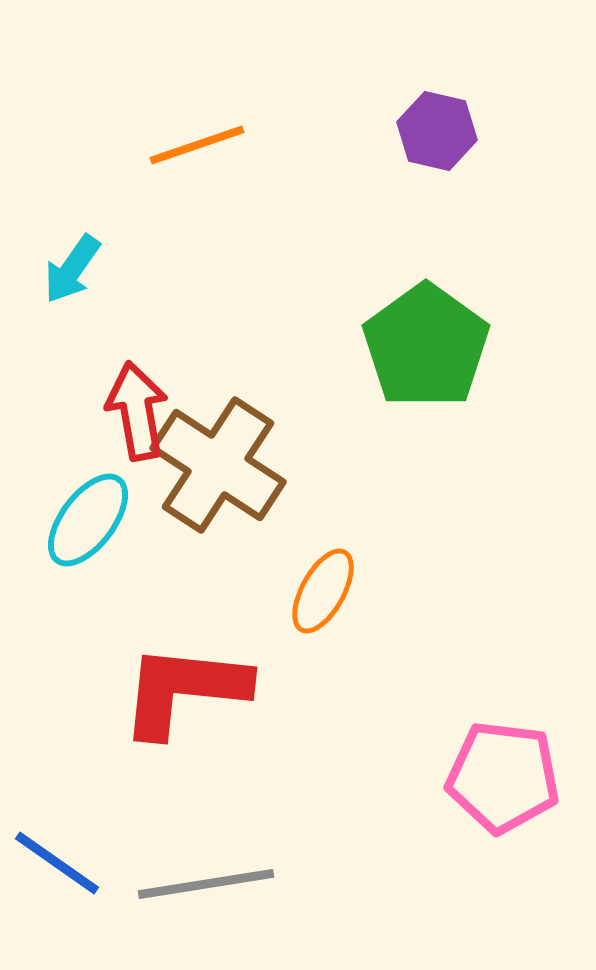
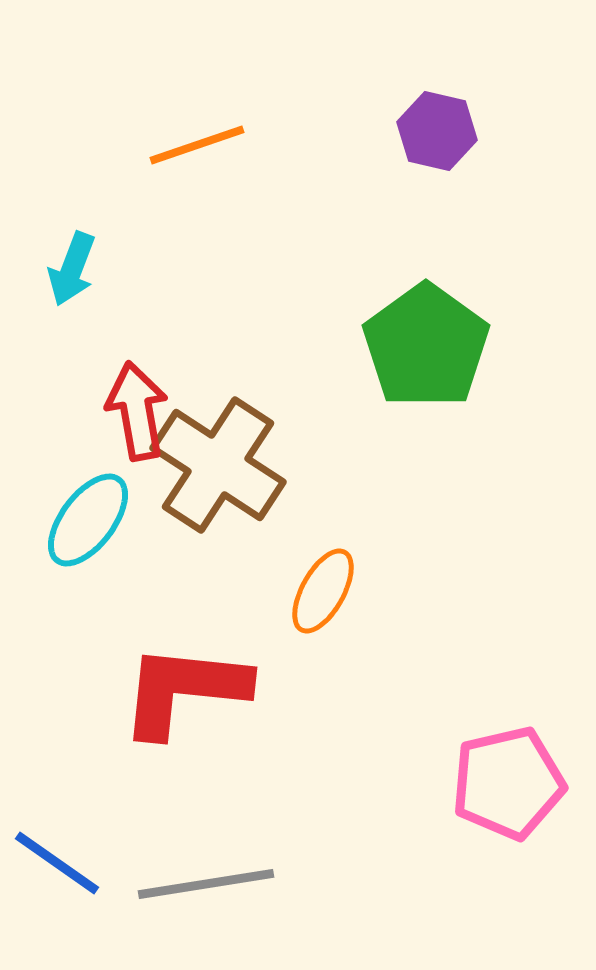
cyan arrow: rotated 14 degrees counterclockwise
pink pentagon: moved 5 px right, 6 px down; rotated 20 degrees counterclockwise
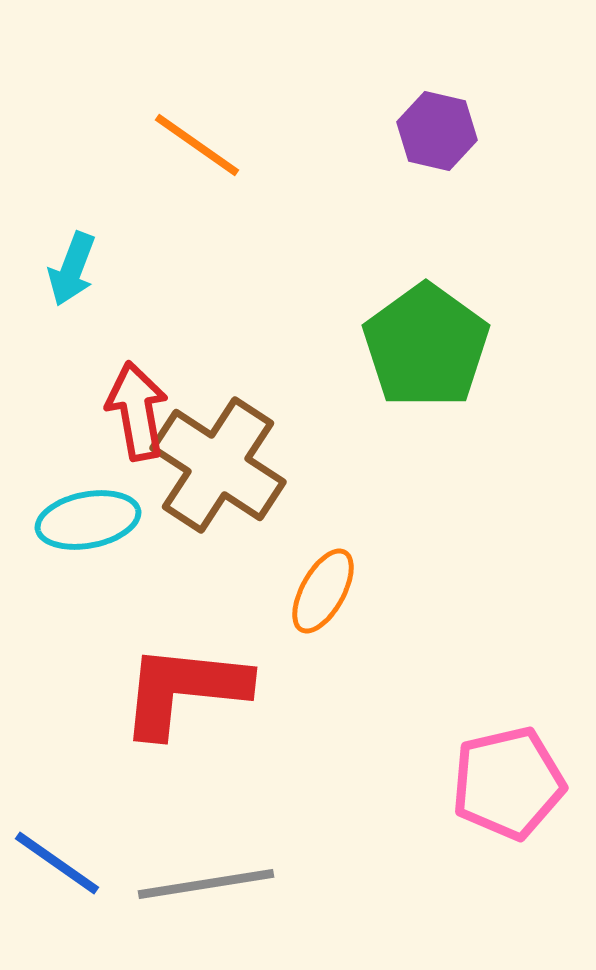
orange line: rotated 54 degrees clockwise
cyan ellipse: rotated 42 degrees clockwise
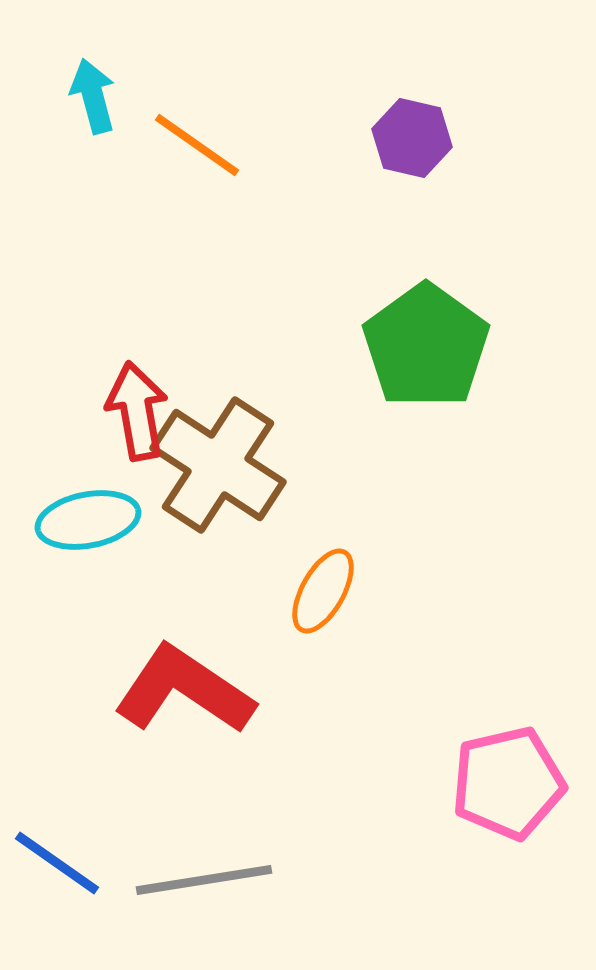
purple hexagon: moved 25 px left, 7 px down
cyan arrow: moved 21 px right, 173 px up; rotated 144 degrees clockwise
red L-shape: rotated 28 degrees clockwise
gray line: moved 2 px left, 4 px up
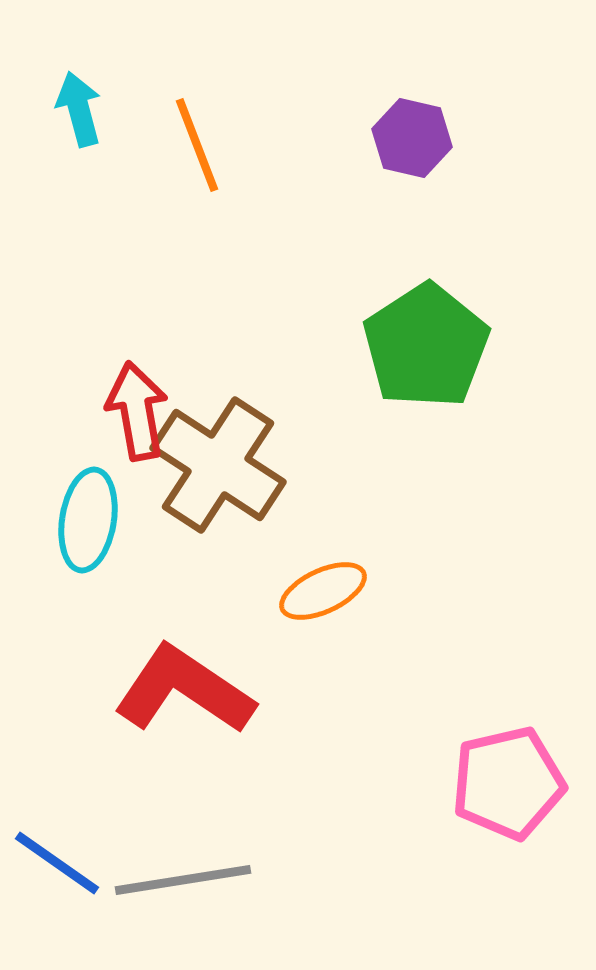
cyan arrow: moved 14 px left, 13 px down
orange line: rotated 34 degrees clockwise
green pentagon: rotated 3 degrees clockwise
cyan ellipse: rotated 70 degrees counterclockwise
orange ellipse: rotated 36 degrees clockwise
gray line: moved 21 px left
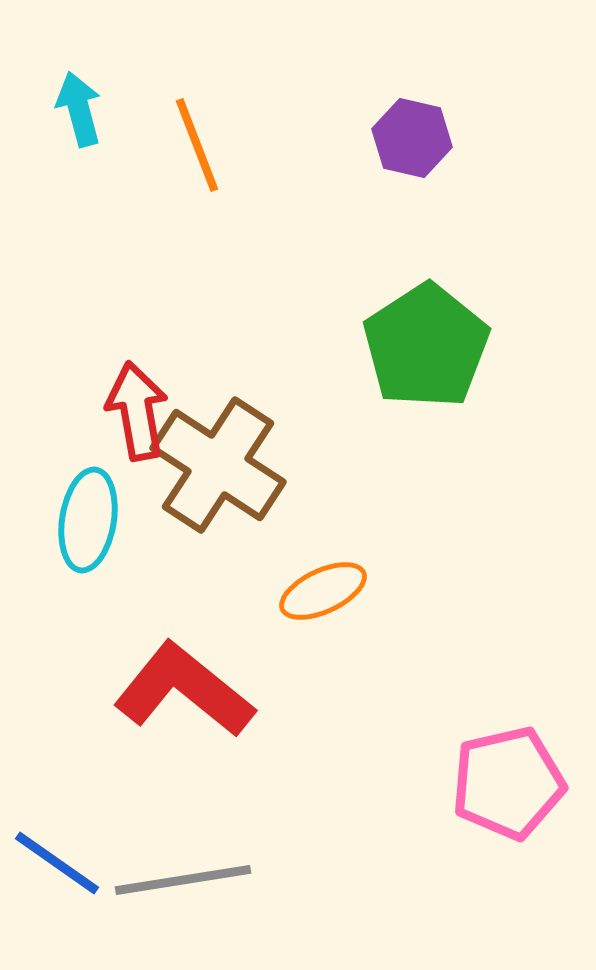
red L-shape: rotated 5 degrees clockwise
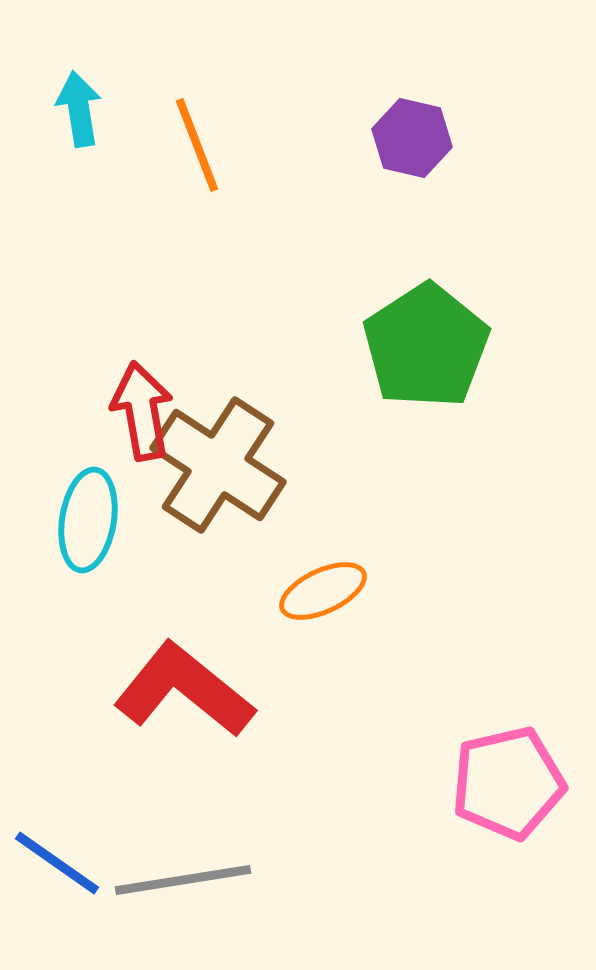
cyan arrow: rotated 6 degrees clockwise
red arrow: moved 5 px right
